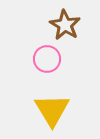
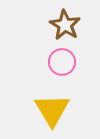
pink circle: moved 15 px right, 3 px down
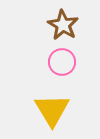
brown star: moved 2 px left
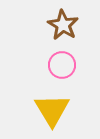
pink circle: moved 3 px down
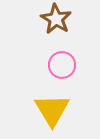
brown star: moved 7 px left, 6 px up
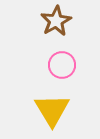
brown star: moved 2 px down; rotated 12 degrees clockwise
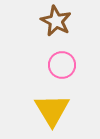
brown star: rotated 16 degrees counterclockwise
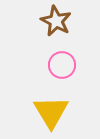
yellow triangle: moved 1 px left, 2 px down
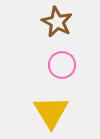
brown star: moved 1 px right, 1 px down
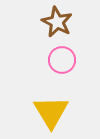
pink circle: moved 5 px up
